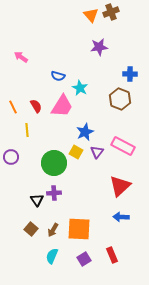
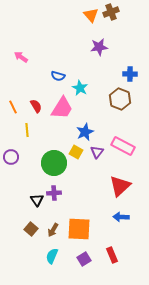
pink trapezoid: moved 2 px down
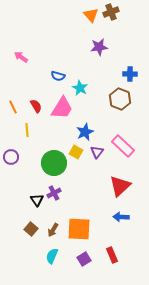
pink rectangle: rotated 15 degrees clockwise
purple cross: rotated 24 degrees counterclockwise
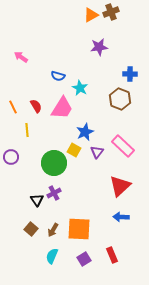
orange triangle: rotated 42 degrees clockwise
yellow square: moved 2 px left, 2 px up
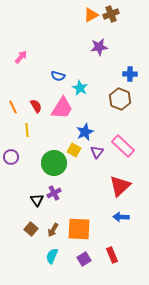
brown cross: moved 2 px down
pink arrow: rotated 96 degrees clockwise
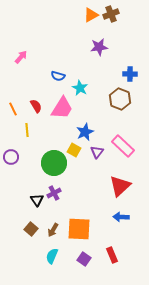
orange line: moved 2 px down
purple square: rotated 24 degrees counterclockwise
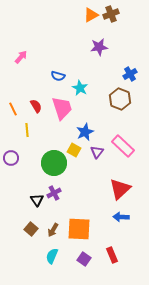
blue cross: rotated 32 degrees counterclockwise
pink trapezoid: rotated 50 degrees counterclockwise
purple circle: moved 1 px down
red triangle: moved 3 px down
